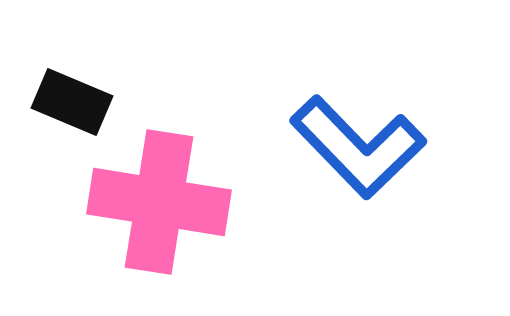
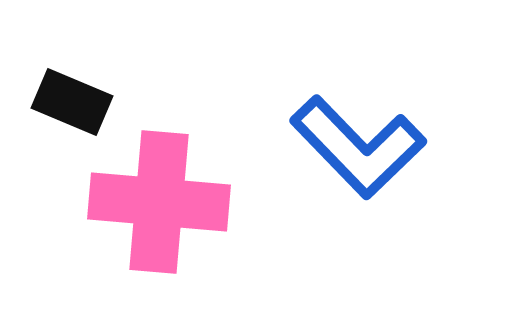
pink cross: rotated 4 degrees counterclockwise
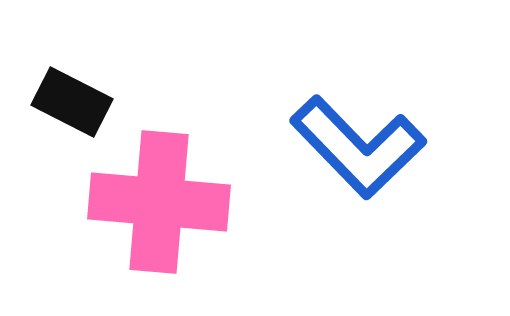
black rectangle: rotated 4 degrees clockwise
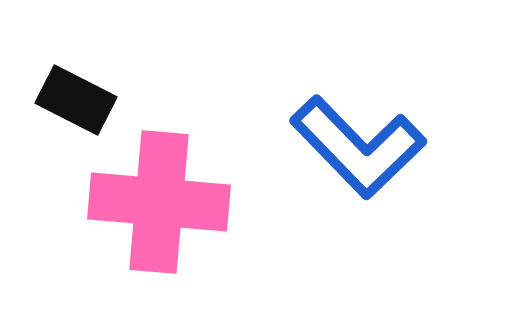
black rectangle: moved 4 px right, 2 px up
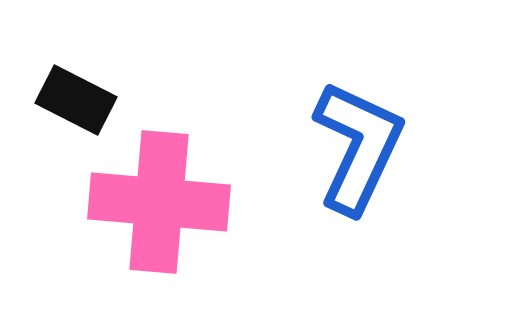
blue L-shape: rotated 111 degrees counterclockwise
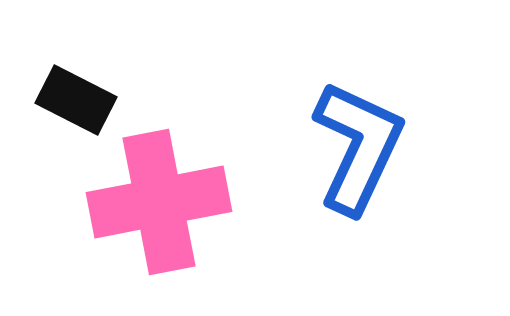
pink cross: rotated 16 degrees counterclockwise
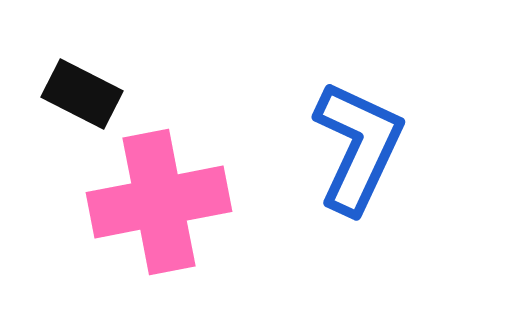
black rectangle: moved 6 px right, 6 px up
